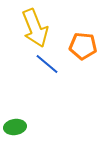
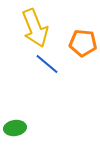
orange pentagon: moved 3 px up
green ellipse: moved 1 px down
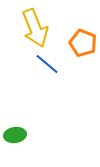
orange pentagon: rotated 16 degrees clockwise
green ellipse: moved 7 px down
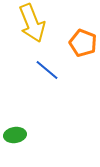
yellow arrow: moved 3 px left, 5 px up
blue line: moved 6 px down
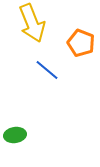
orange pentagon: moved 2 px left
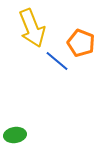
yellow arrow: moved 5 px down
blue line: moved 10 px right, 9 px up
